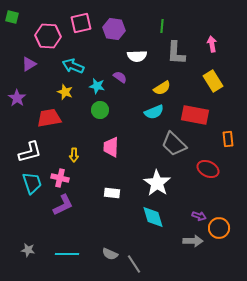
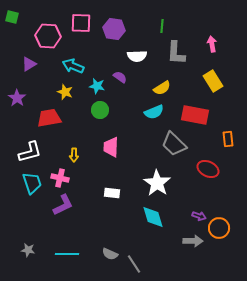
pink square: rotated 15 degrees clockwise
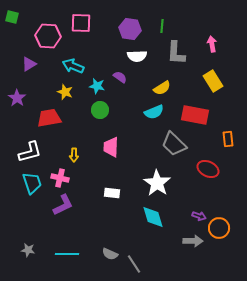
purple hexagon: moved 16 px right
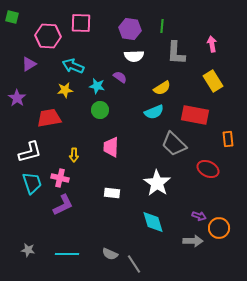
white semicircle: moved 3 px left
yellow star: moved 2 px up; rotated 28 degrees counterclockwise
cyan diamond: moved 5 px down
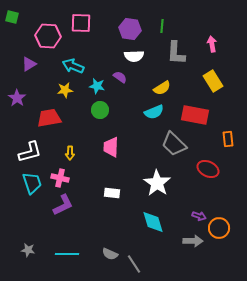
yellow arrow: moved 4 px left, 2 px up
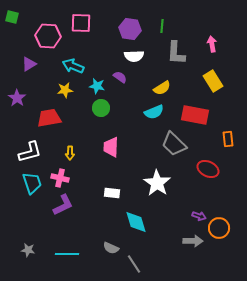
green circle: moved 1 px right, 2 px up
cyan diamond: moved 17 px left
gray semicircle: moved 1 px right, 6 px up
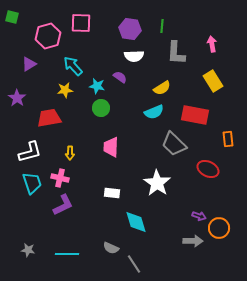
pink hexagon: rotated 20 degrees counterclockwise
cyan arrow: rotated 25 degrees clockwise
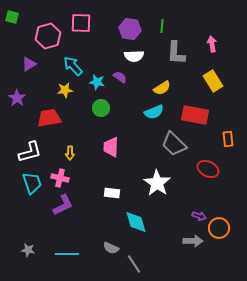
cyan star: moved 4 px up
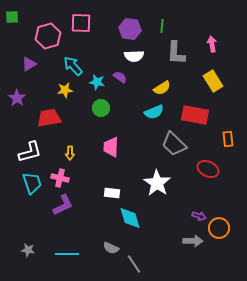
green square: rotated 16 degrees counterclockwise
cyan diamond: moved 6 px left, 4 px up
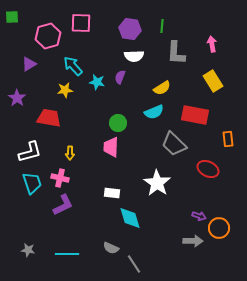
purple semicircle: rotated 104 degrees counterclockwise
green circle: moved 17 px right, 15 px down
red trapezoid: rotated 20 degrees clockwise
